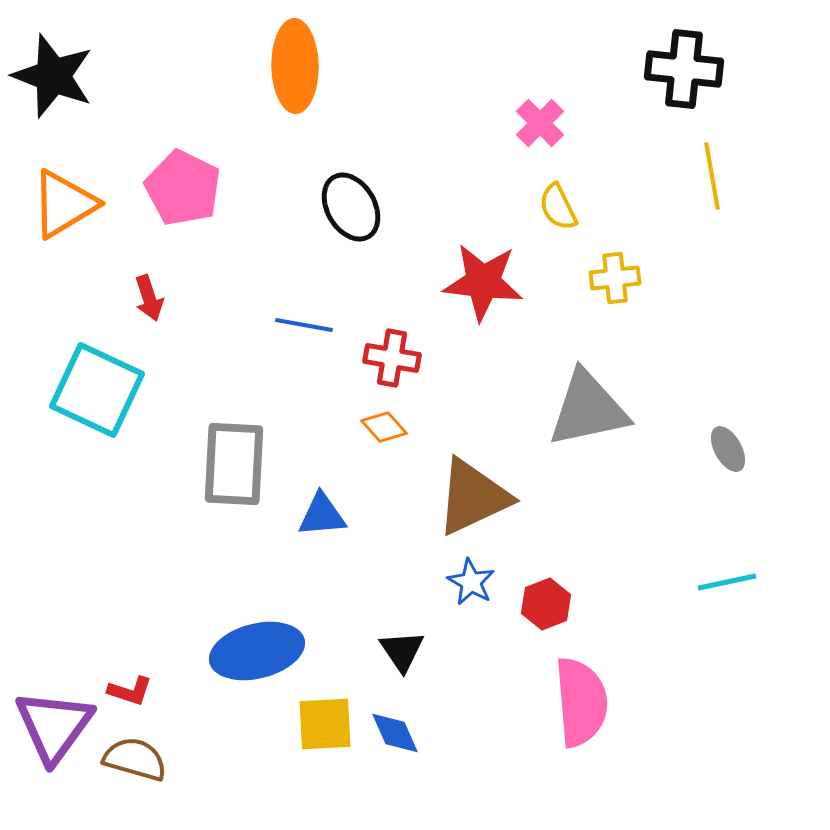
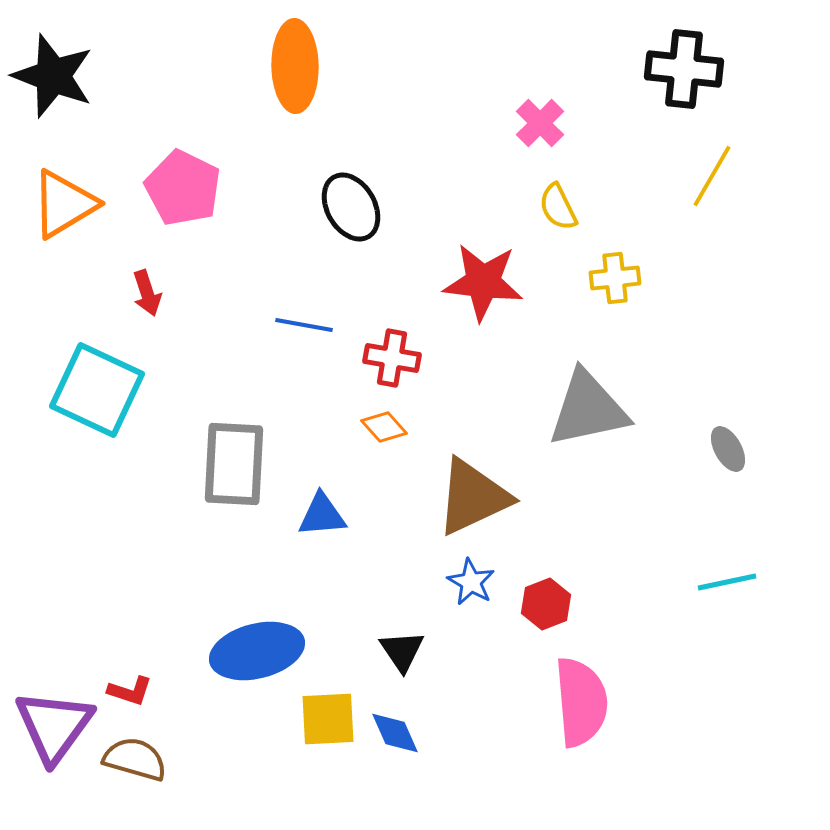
yellow line: rotated 40 degrees clockwise
red arrow: moved 2 px left, 5 px up
yellow square: moved 3 px right, 5 px up
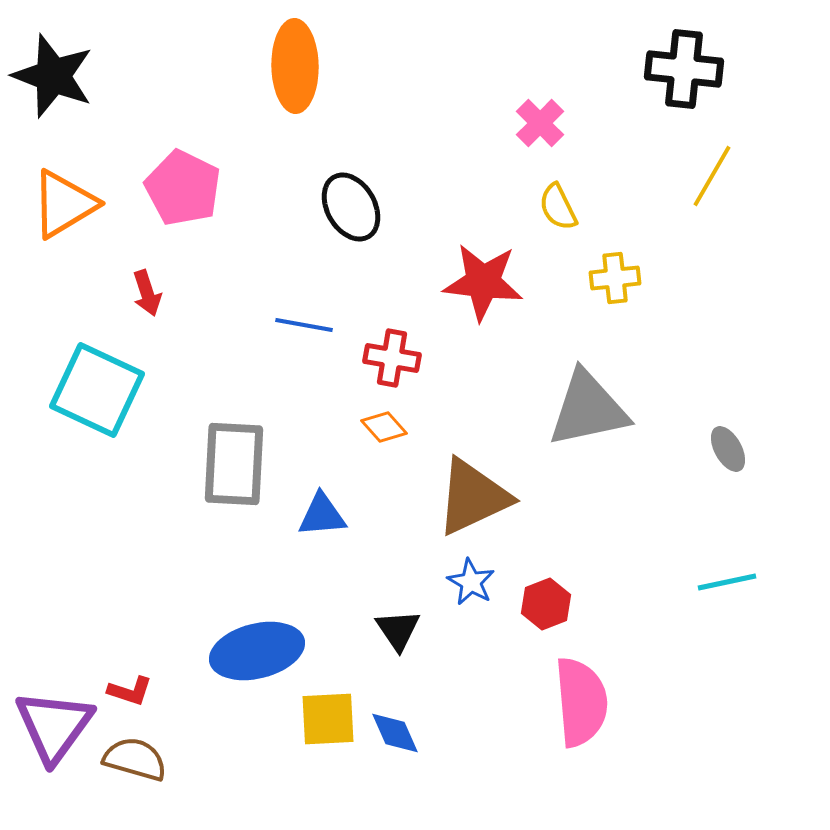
black triangle: moved 4 px left, 21 px up
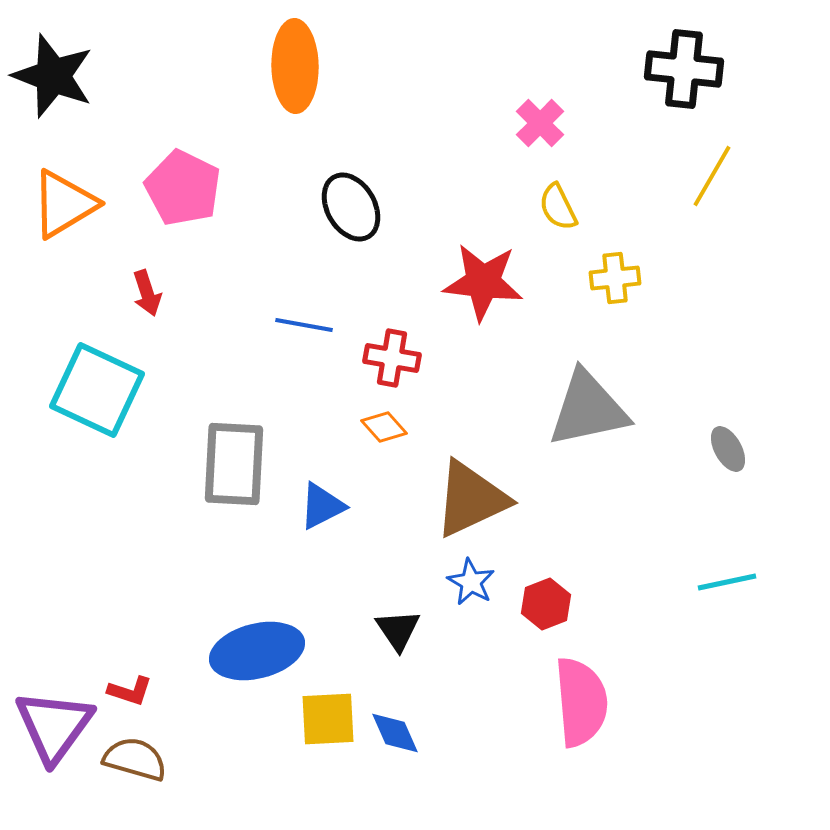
brown triangle: moved 2 px left, 2 px down
blue triangle: moved 9 px up; rotated 22 degrees counterclockwise
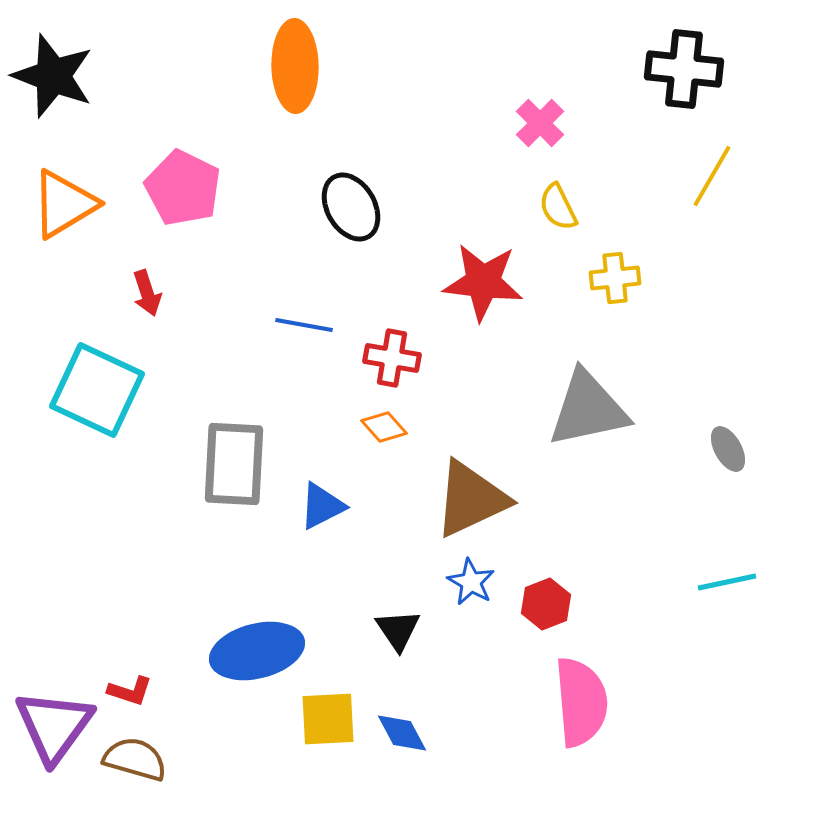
blue diamond: moved 7 px right; rotated 4 degrees counterclockwise
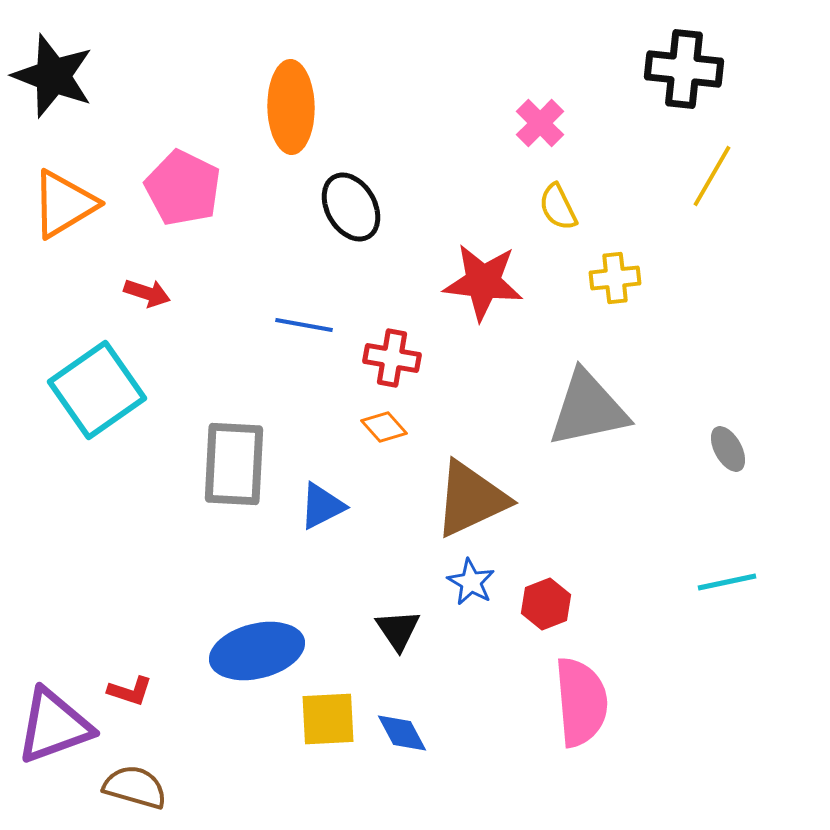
orange ellipse: moved 4 px left, 41 px down
red arrow: rotated 54 degrees counterclockwise
cyan square: rotated 30 degrees clockwise
purple triangle: rotated 34 degrees clockwise
brown semicircle: moved 28 px down
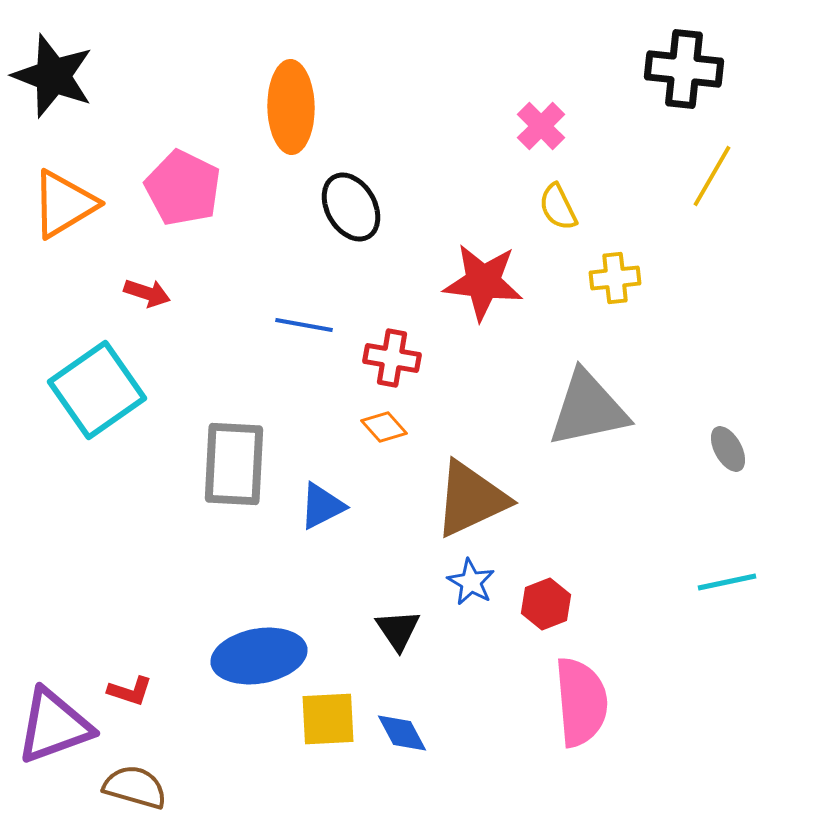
pink cross: moved 1 px right, 3 px down
blue ellipse: moved 2 px right, 5 px down; rotated 4 degrees clockwise
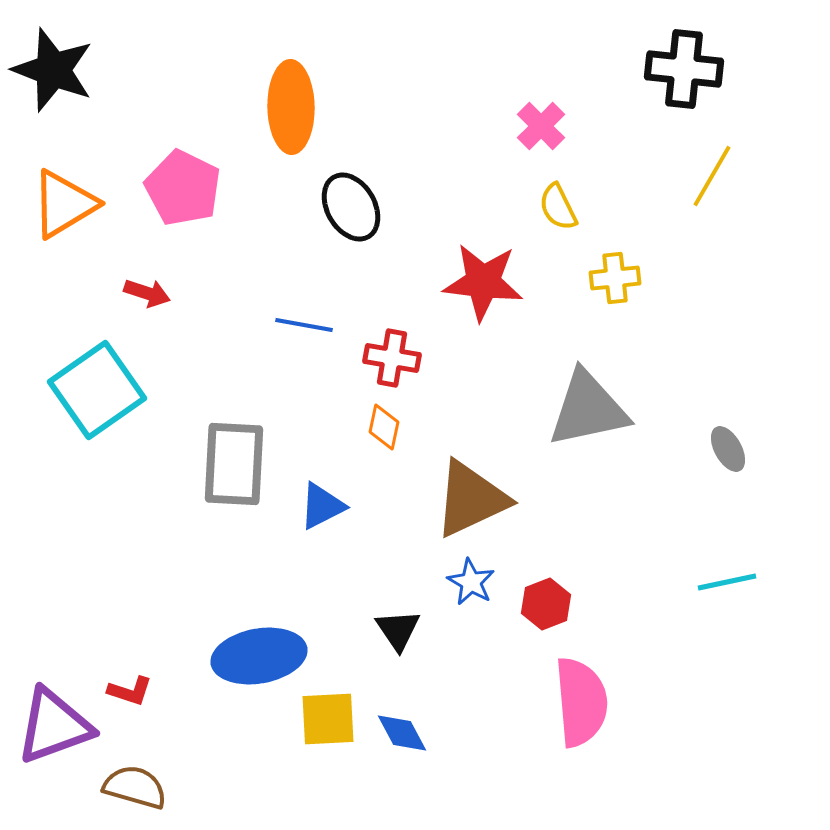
black star: moved 6 px up
orange diamond: rotated 54 degrees clockwise
